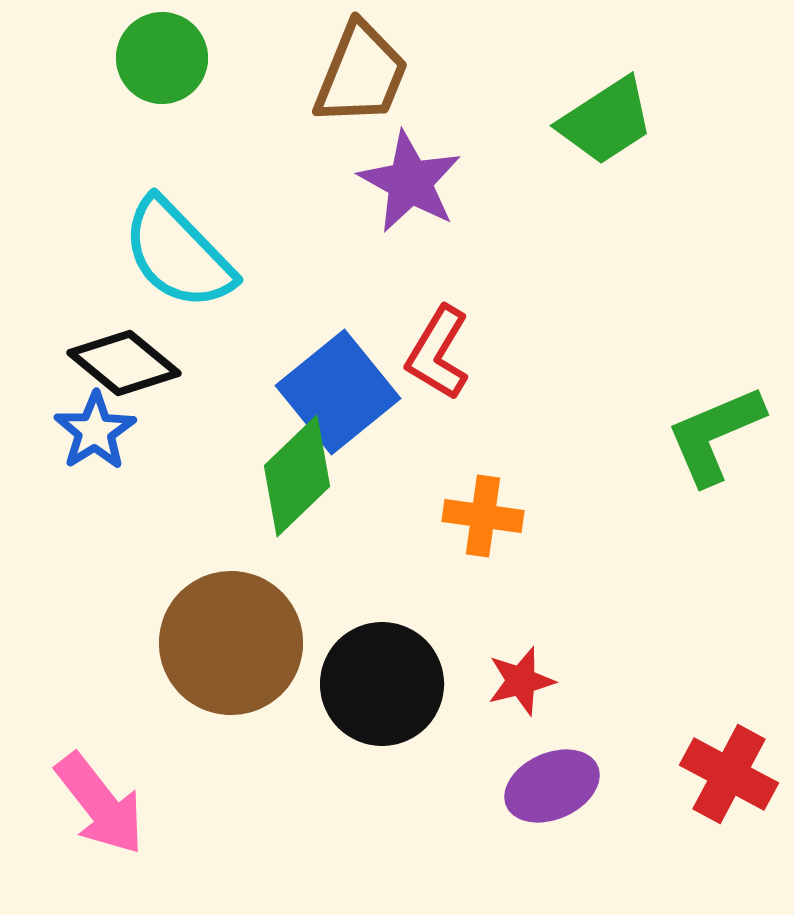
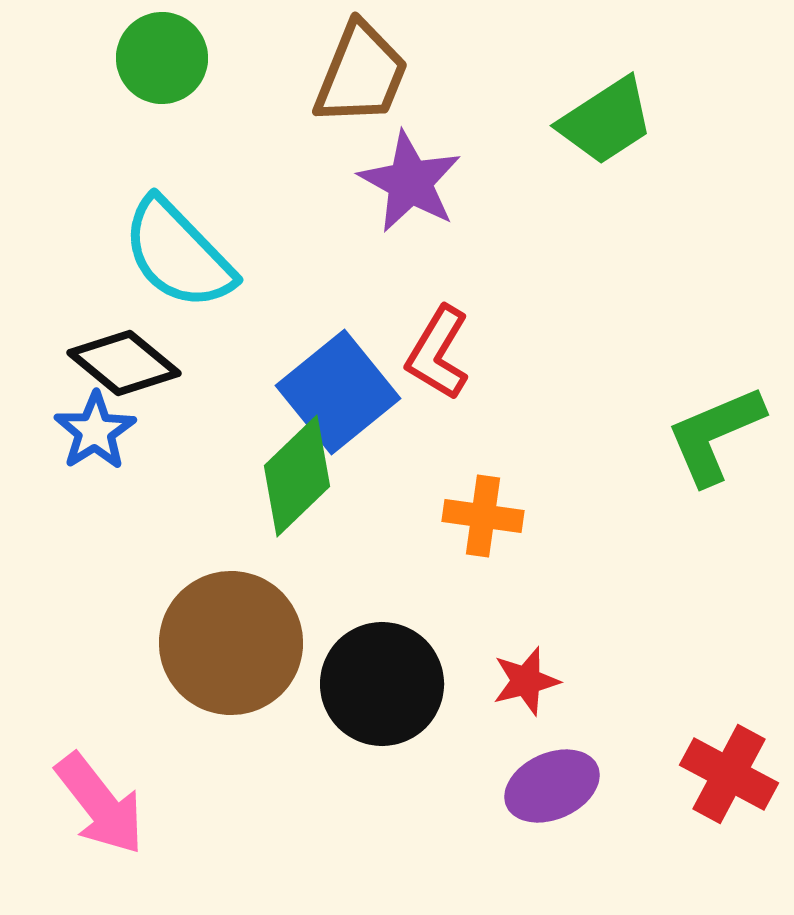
red star: moved 5 px right
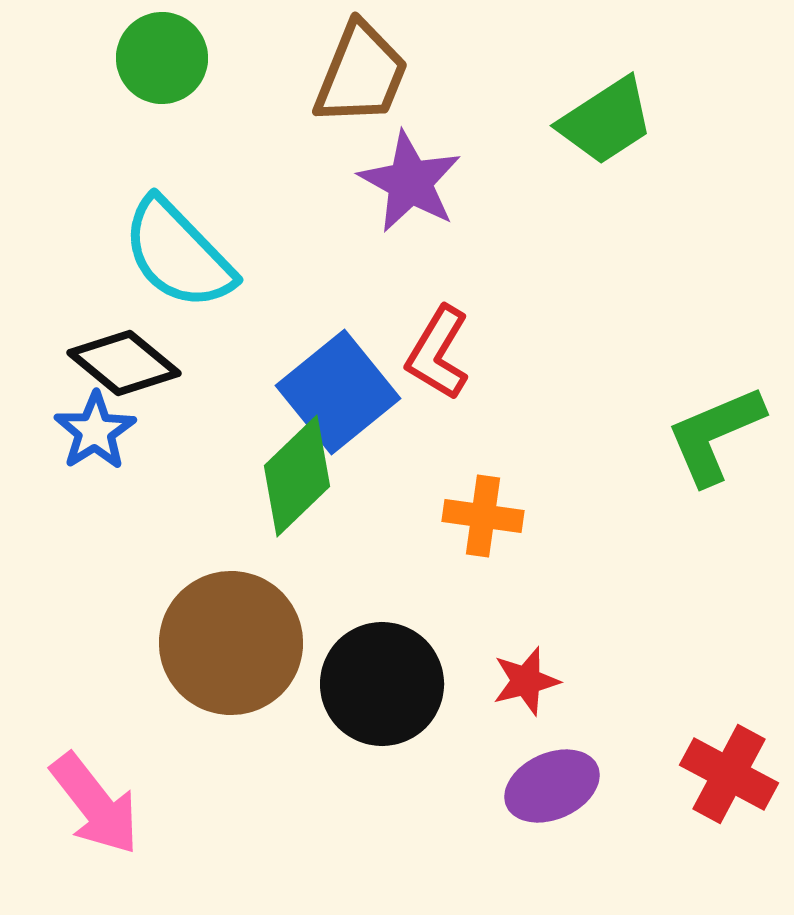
pink arrow: moved 5 px left
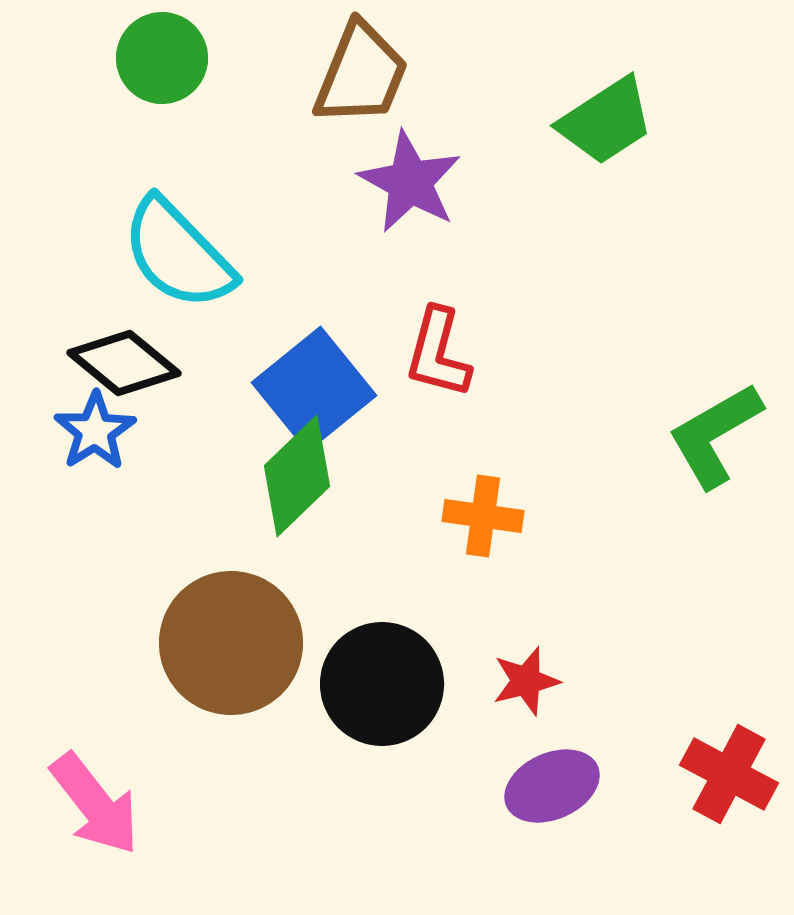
red L-shape: rotated 16 degrees counterclockwise
blue square: moved 24 px left, 3 px up
green L-shape: rotated 7 degrees counterclockwise
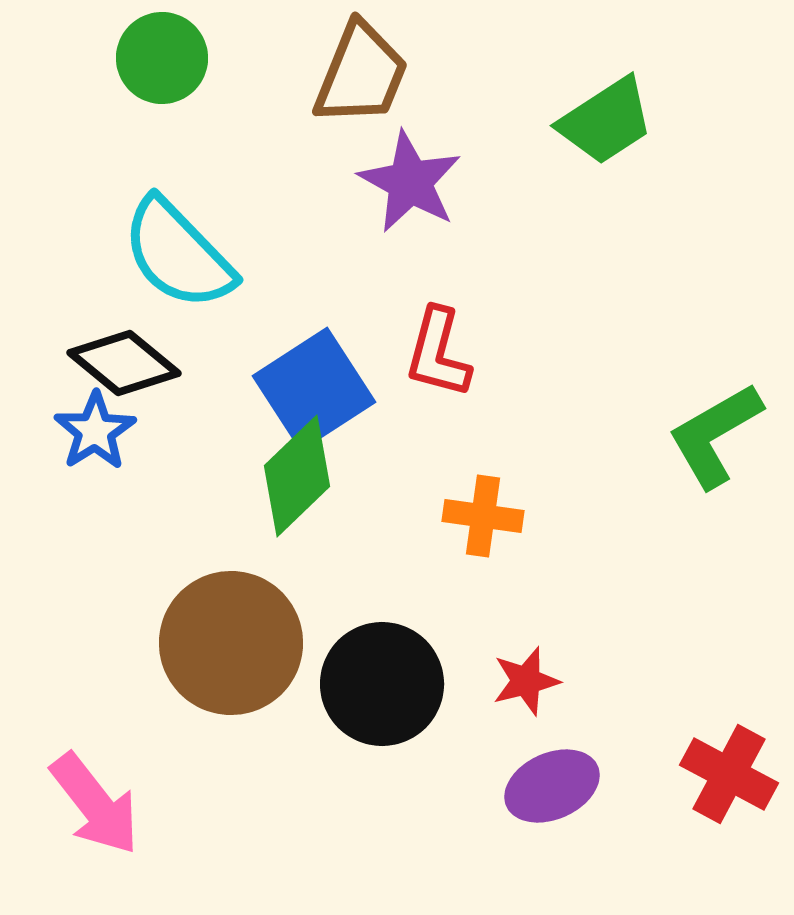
blue square: rotated 6 degrees clockwise
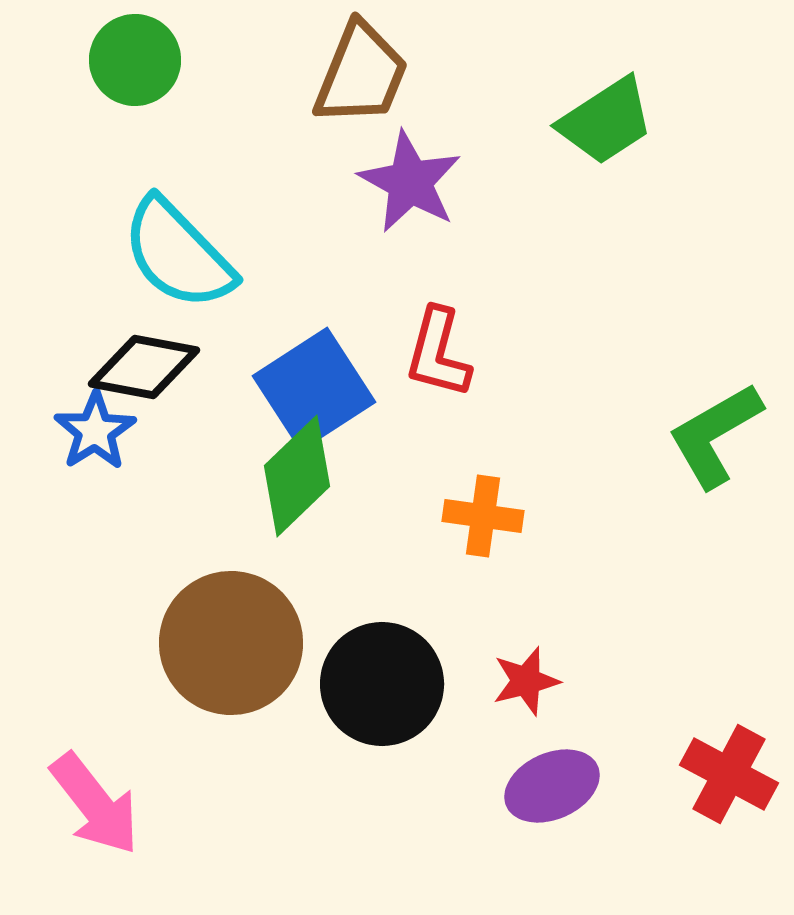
green circle: moved 27 px left, 2 px down
black diamond: moved 20 px right, 4 px down; rotated 29 degrees counterclockwise
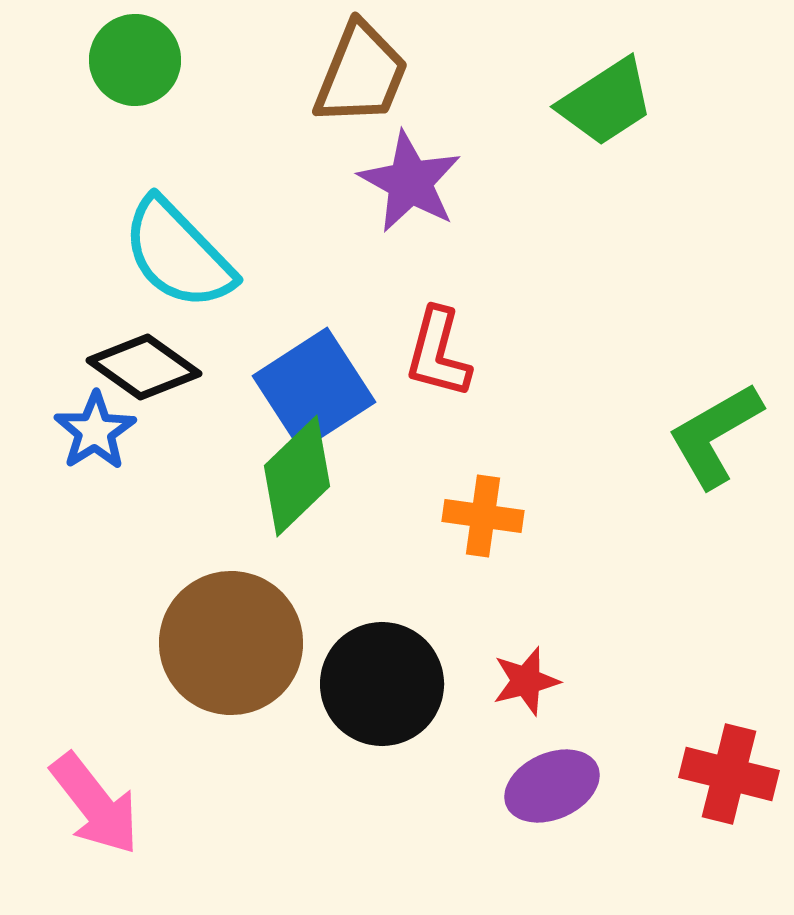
green trapezoid: moved 19 px up
black diamond: rotated 25 degrees clockwise
red cross: rotated 14 degrees counterclockwise
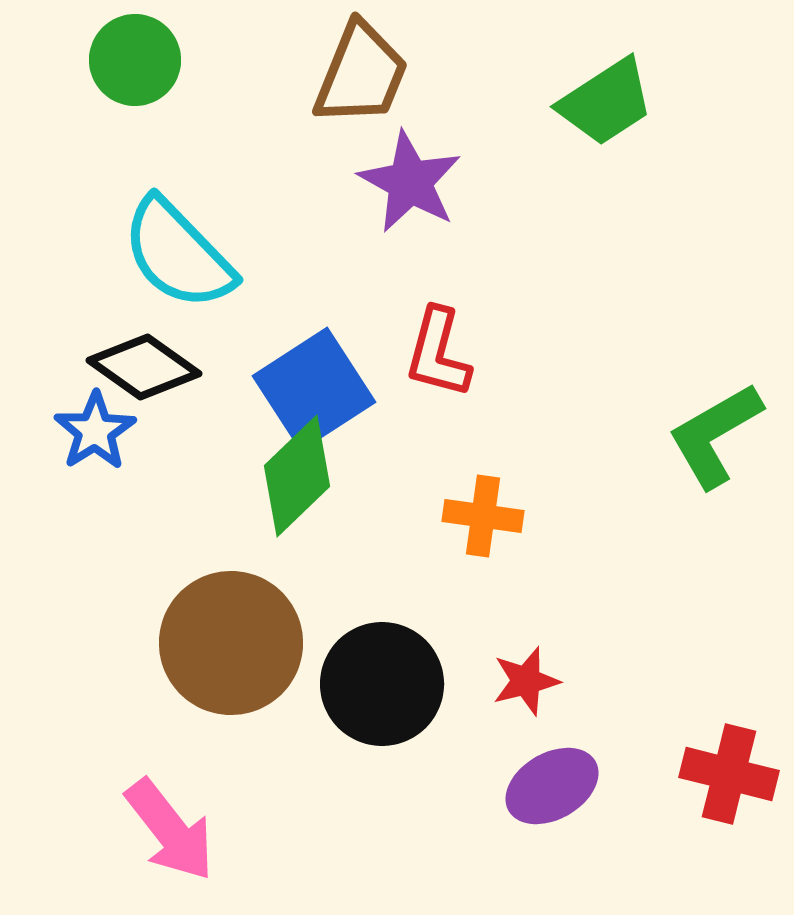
purple ellipse: rotated 6 degrees counterclockwise
pink arrow: moved 75 px right, 26 px down
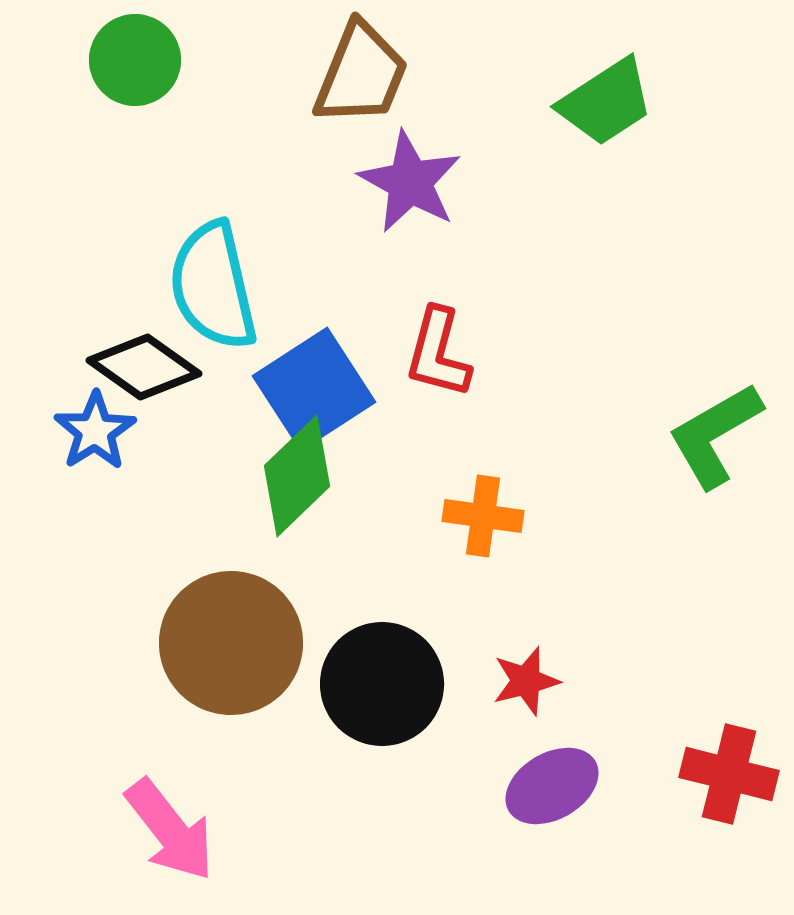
cyan semicircle: moved 35 px right, 32 px down; rotated 31 degrees clockwise
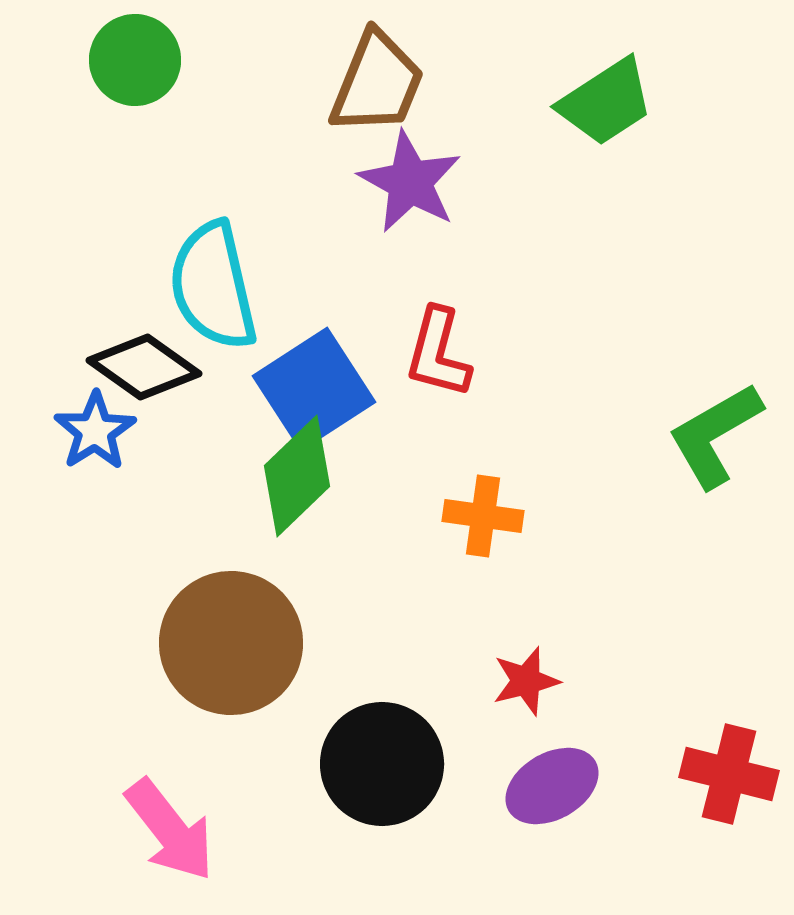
brown trapezoid: moved 16 px right, 9 px down
black circle: moved 80 px down
